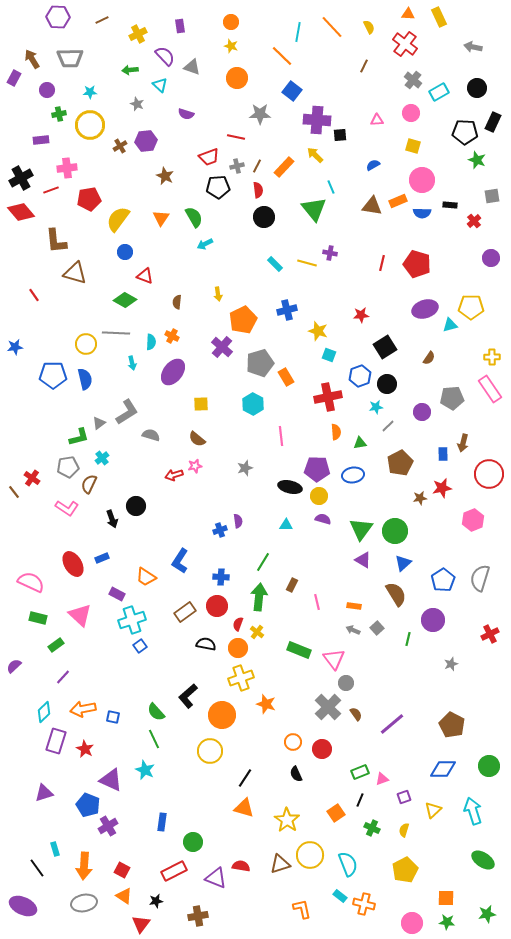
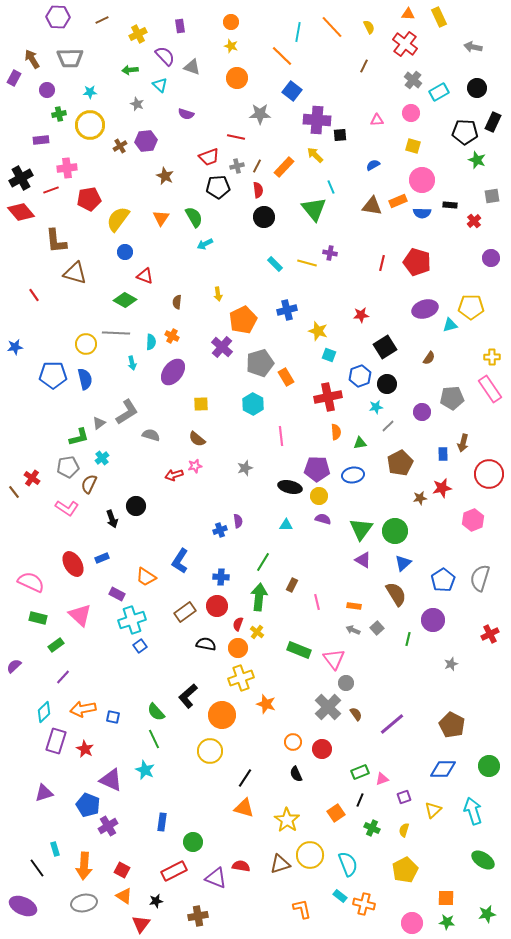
red pentagon at (417, 264): moved 2 px up
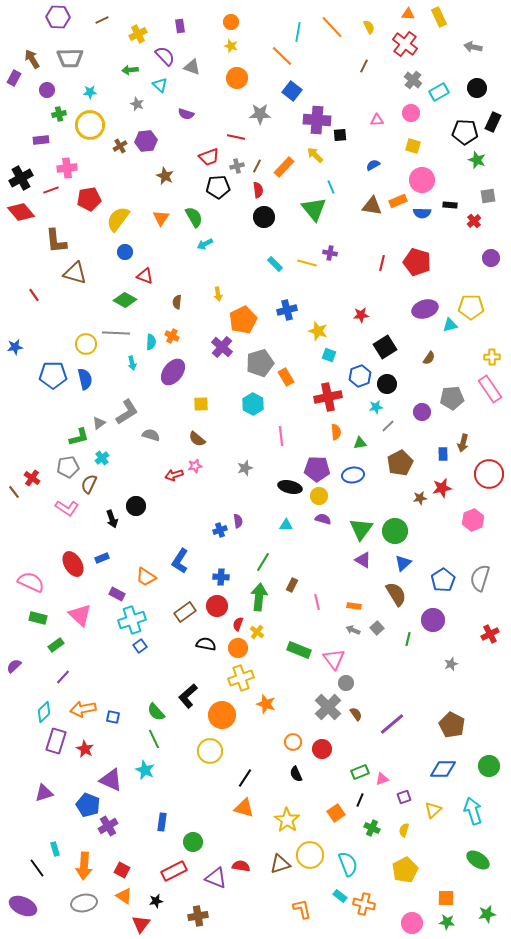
gray square at (492, 196): moved 4 px left
green ellipse at (483, 860): moved 5 px left
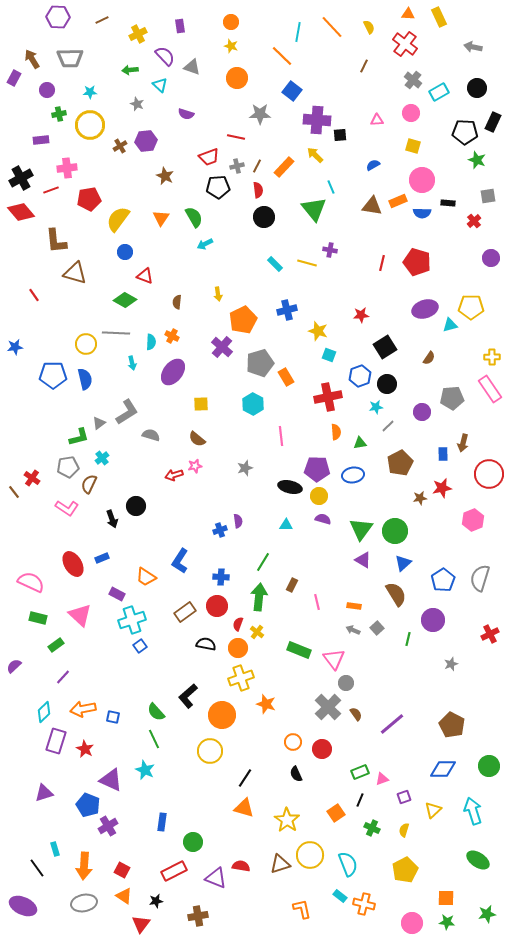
black rectangle at (450, 205): moved 2 px left, 2 px up
purple cross at (330, 253): moved 3 px up
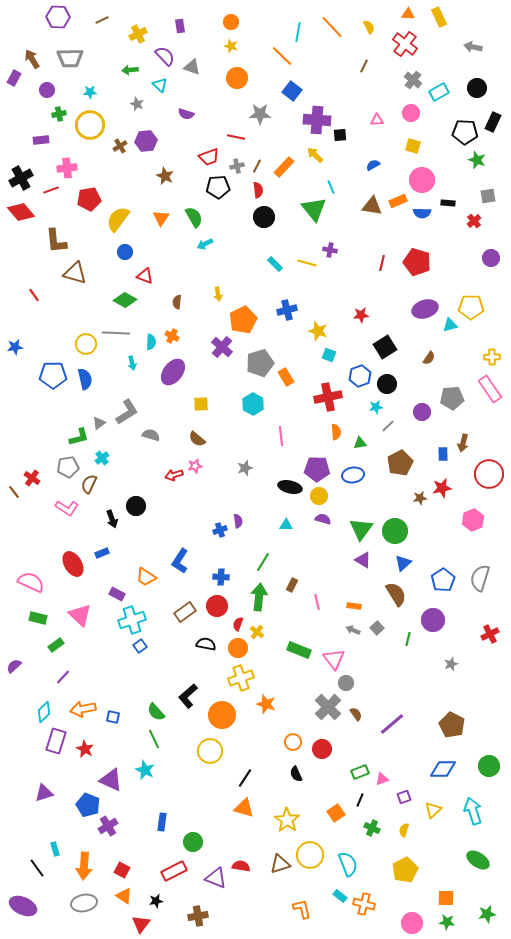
blue rectangle at (102, 558): moved 5 px up
